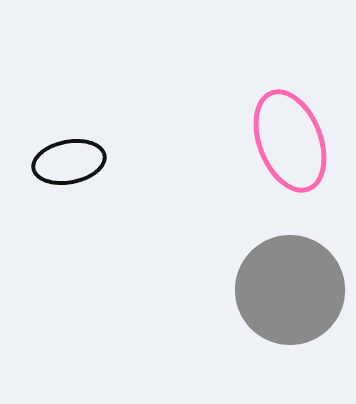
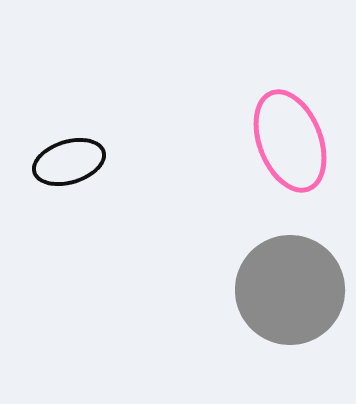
black ellipse: rotated 6 degrees counterclockwise
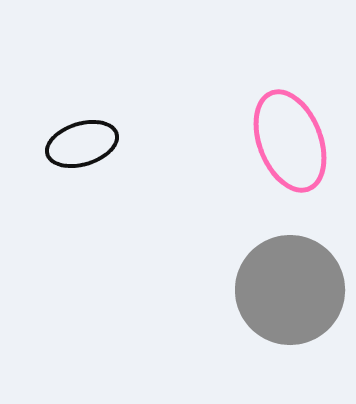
black ellipse: moved 13 px right, 18 px up
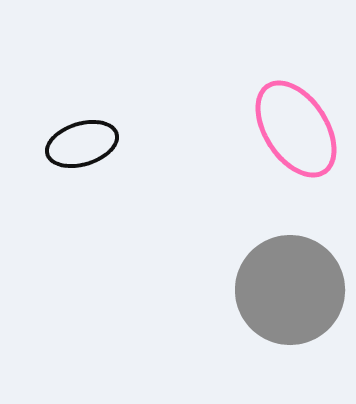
pink ellipse: moved 6 px right, 12 px up; rotated 12 degrees counterclockwise
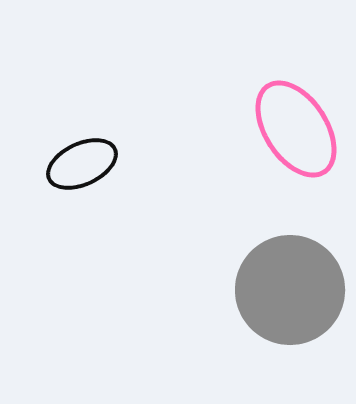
black ellipse: moved 20 px down; rotated 8 degrees counterclockwise
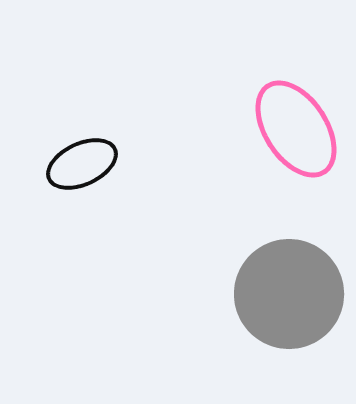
gray circle: moved 1 px left, 4 px down
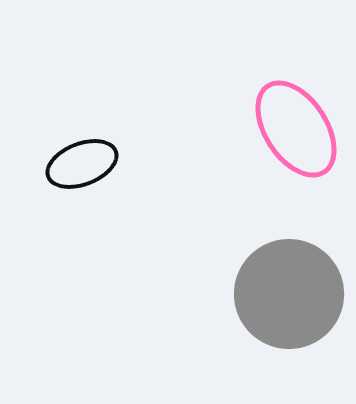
black ellipse: rotated 4 degrees clockwise
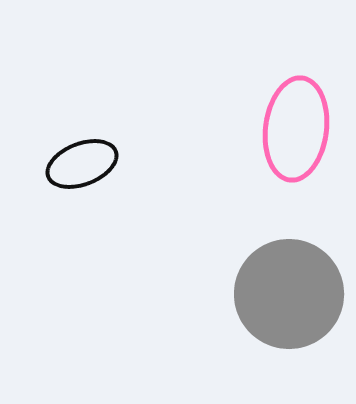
pink ellipse: rotated 40 degrees clockwise
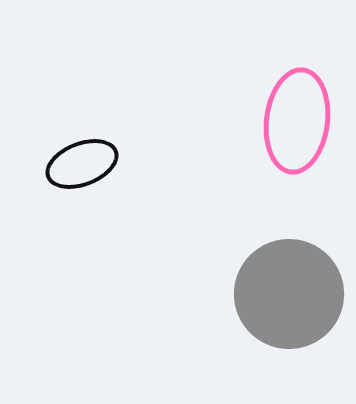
pink ellipse: moved 1 px right, 8 px up
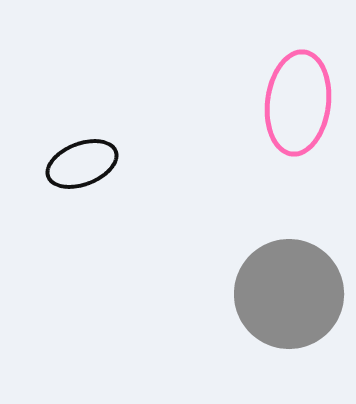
pink ellipse: moved 1 px right, 18 px up
